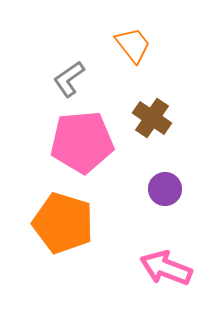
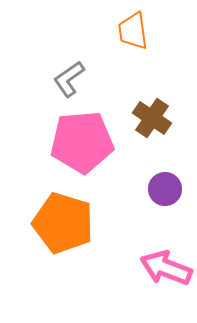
orange trapezoid: moved 14 px up; rotated 150 degrees counterclockwise
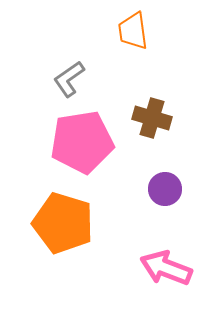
brown cross: rotated 18 degrees counterclockwise
pink pentagon: rotated 4 degrees counterclockwise
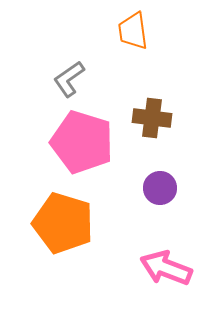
brown cross: rotated 9 degrees counterclockwise
pink pentagon: rotated 26 degrees clockwise
purple circle: moved 5 px left, 1 px up
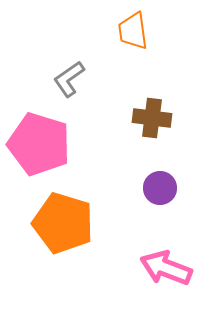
pink pentagon: moved 43 px left, 2 px down
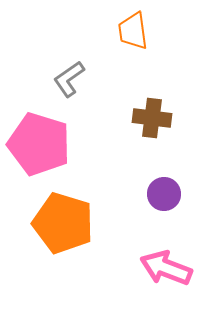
purple circle: moved 4 px right, 6 px down
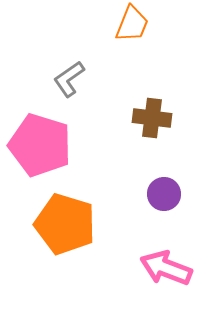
orange trapezoid: moved 1 px left, 7 px up; rotated 150 degrees counterclockwise
pink pentagon: moved 1 px right, 1 px down
orange pentagon: moved 2 px right, 1 px down
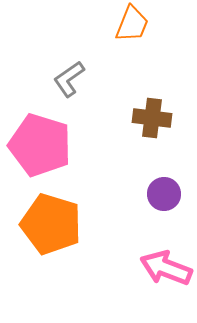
orange pentagon: moved 14 px left
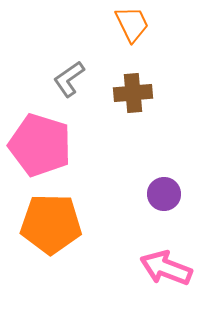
orange trapezoid: rotated 48 degrees counterclockwise
brown cross: moved 19 px left, 25 px up; rotated 12 degrees counterclockwise
orange pentagon: rotated 16 degrees counterclockwise
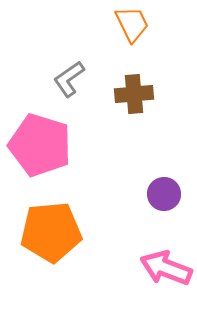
brown cross: moved 1 px right, 1 px down
orange pentagon: moved 8 px down; rotated 6 degrees counterclockwise
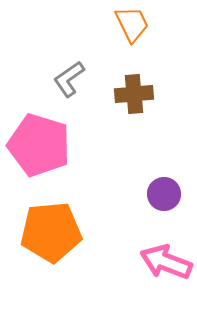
pink pentagon: moved 1 px left
pink arrow: moved 6 px up
